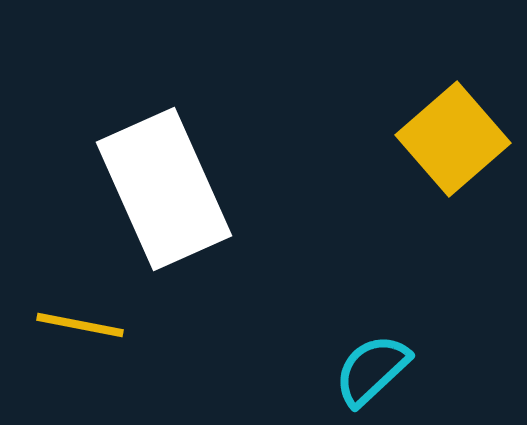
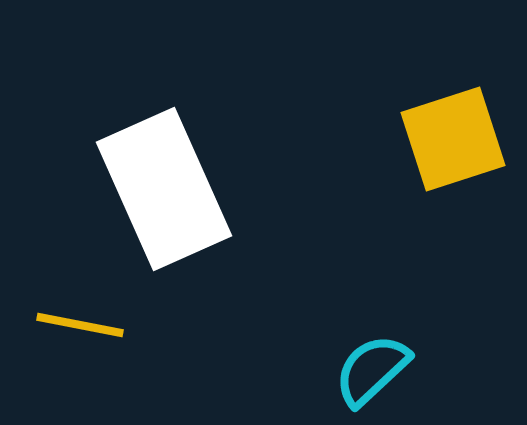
yellow square: rotated 23 degrees clockwise
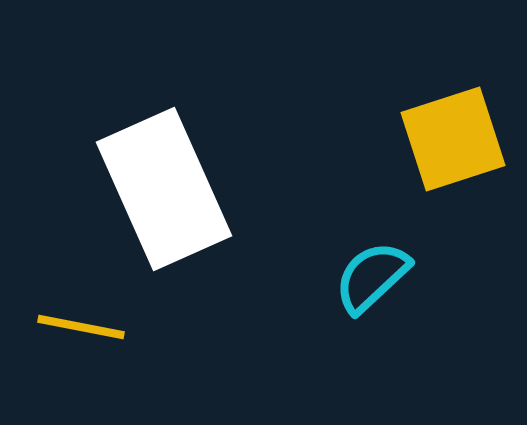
yellow line: moved 1 px right, 2 px down
cyan semicircle: moved 93 px up
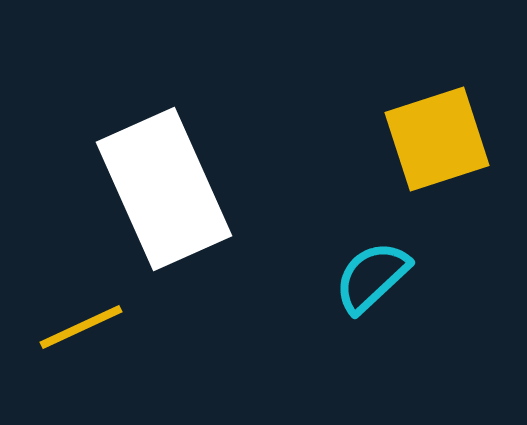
yellow square: moved 16 px left
yellow line: rotated 36 degrees counterclockwise
